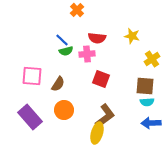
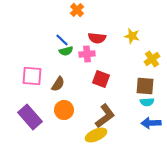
yellow ellipse: moved 1 px left, 2 px down; rotated 50 degrees clockwise
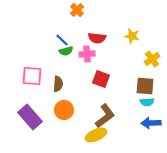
brown semicircle: rotated 28 degrees counterclockwise
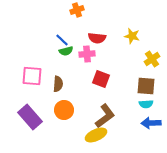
orange cross: rotated 24 degrees clockwise
brown square: moved 1 px right
cyan semicircle: moved 1 px left, 2 px down
